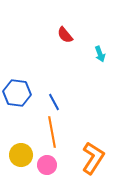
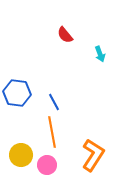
orange L-shape: moved 3 px up
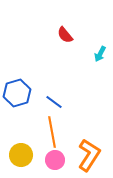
cyan arrow: rotated 49 degrees clockwise
blue hexagon: rotated 24 degrees counterclockwise
blue line: rotated 24 degrees counterclockwise
orange L-shape: moved 4 px left
pink circle: moved 8 px right, 5 px up
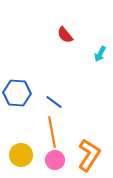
blue hexagon: rotated 20 degrees clockwise
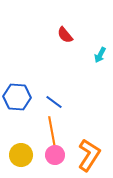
cyan arrow: moved 1 px down
blue hexagon: moved 4 px down
pink circle: moved 5 px up
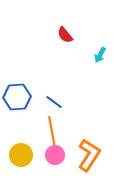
blue hexagon: rotated 8 degrees counterclockwise
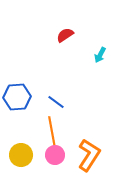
red semicircle: rotated 96 degrees clockwise
blue line: moved 2 px right
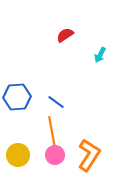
yellow circle: moved 3 px left
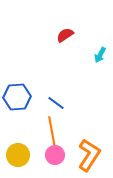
blue line: moved 1 px down
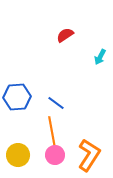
cyan arrow: moved 2 px down
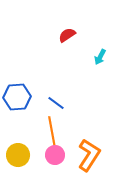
red semicircle: moved 2 px right
